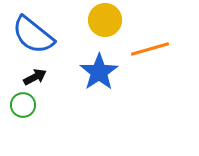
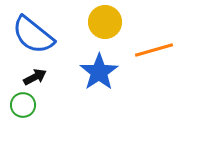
yellow circle: moved 2 px down
orange line: moved 4 px right, 1 px down
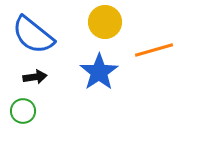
black arrow: rotated 20 degrees clockwise
green circle: moved 6 px down
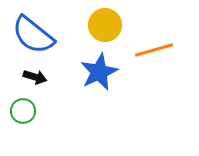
yellow circle: moved 3 px down
blue star: rotated 9 degrees clockwise
black arrow: rotated 25 degrees clockwise
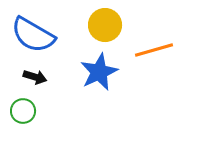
blue semicircle: rotated 9 degrees counterclockwise
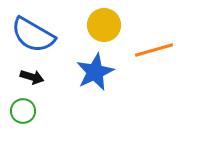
yellow circle: moved 1 px left
blue star: moved 4 px left
black arrow: moved 3 px left
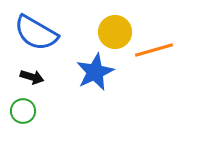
yellow circle: moved 11 px right, 7 px down
blue semicircle: moved 3 px right, 2 px up
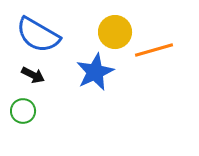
blue semicircle: moved 2 px right, 2 px down
black arrow: moved 1 px right, 2 px up; rotated 10 degrees clockwise
